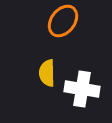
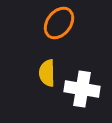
orange ellipse: moved 4 px left, 2 px down
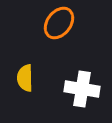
yellow semicircle: moved 22 px left, 5 px down
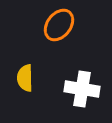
orange ellipse: moved 2 px down
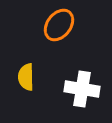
yellow semicircle: moved 1 px right, 1 px up
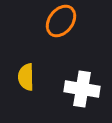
orange ellipse: moved 2 px right, 4 px up
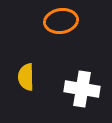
orange ellipse: rotated 44 degrees clockwise
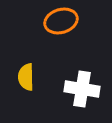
orange ellipse: rotated 8 degrees counterclockwise
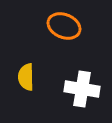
orange ellipse: moved 3 px right, 5 px down; rotated 40 degrees clockwise
